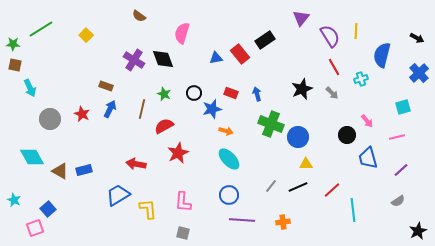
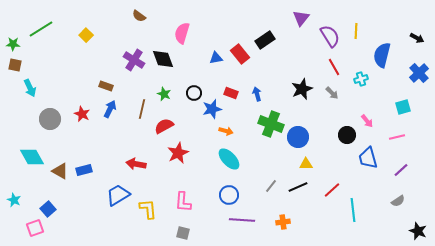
black star at (418, 231): rotated 24 degrees counterclockwise
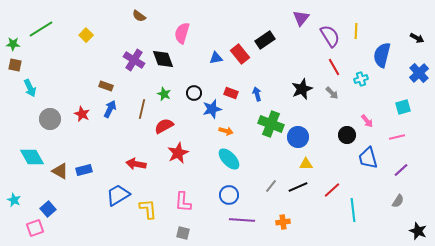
gray semicircle at (398, 201): rotated 24 degrees counterclockwise
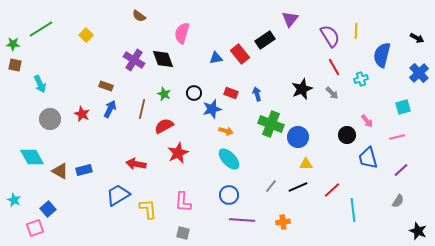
purple triangle at (301, 18): moved 11 px left, 1 px down
cyan arrow at (30, 88): moved 10 px right, 4 px up
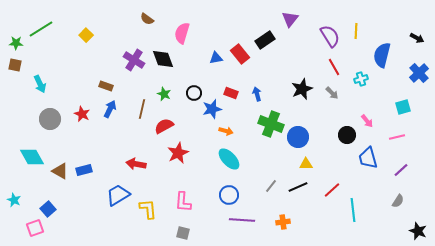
brown semicircle at (139, 16): moved 8 px right, 3 px down
green star at (13, 44): moved 3 px right, 1 px up
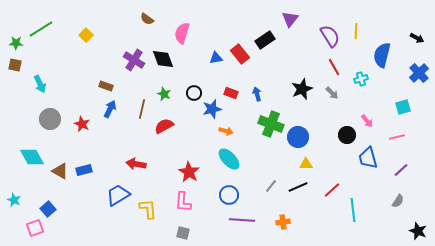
red star at (82, 114): moved 10 px down
red star at (178, 153): moved 11 px right, 19 px down; rotated 15 degrees counterclockwise
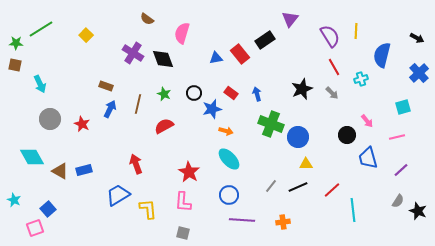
purple cross at (134, 60): moved 1 px left, 7 px up
red rectangle at (231, 93): rotated 16 degrees clockwise
brown line at (142, 109): moved 4 px left, 5 px up
red arrow at (136, 164): rotated 60 degrees clockwise
black star at (418, 231): moved 20 px up
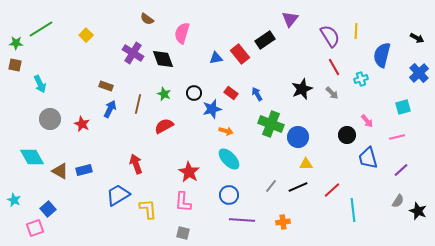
blue arrow at (257, 94): rotated 16 degrees counterclockwise
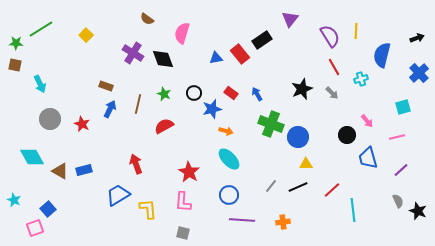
black arrow at (417, 38): rotated 48 degrees counterclockwise
black rectangle at (265, 40): moved 3 px left
gray semicircle at (398, 201): rotated 56 degrees counterclockwise
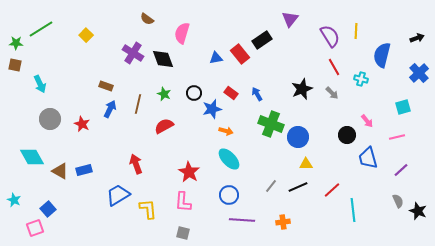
cyan cross at (361, 79): rotated 32 degrees clockwise
